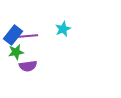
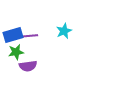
cyan star: moved 1 px right, 2 px down
blue rectangle: rotated 36 degrees clockwise
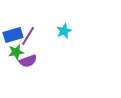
purple line: rotated 54 degrees counterclockwise
purple semicircle: moved 5 px up; rotated 12 degrees counterclockwise
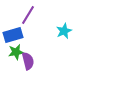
purple line: moved 21 px up
purple semicircle: rotated 84 degrees counterclockwise
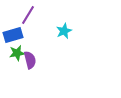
green star: moved 1 px right, 1 px down
purple semicircle: moved 2 px right, 1 px up
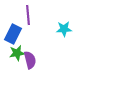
purple line: rotated 36 degrees counterclockwise
cyan star: moved 2 px up; rotated 21 degrees clockwise
blue rectangle: moved 1 px up; rotated 48 degrees counterclockwise
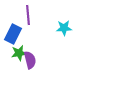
cyan star: moved 1 px up
green star: moved 2 px right
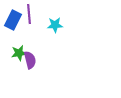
purple line: moved 1 px right, 1 px up
cyan star: moved 9 px left, 3 px up
blue rectangle: moved 14 px up
